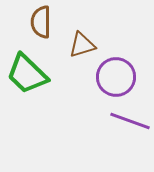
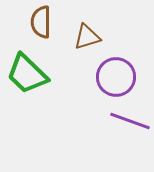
brown triangle: moved 5 px right, 8 px up
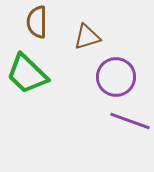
brown semicircle: moved 4 px left
